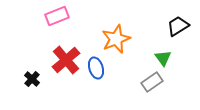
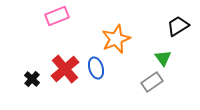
red cross: moved 1 px left, 9 px down
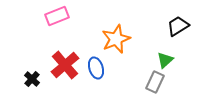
green triangle: moved 2 px right, 2 px down; rotated 24 degrees clockwise
red cross: moved 4 px up
gray rectangle: moved 3 px right; rotated 30 degrees counterclockwise
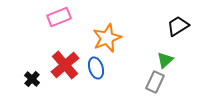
pink rectangle: moved 2 px right, 1 px down
orange star: moved 9 px left, 1 px up
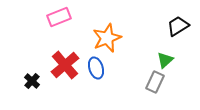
black cross: moved 2 px down
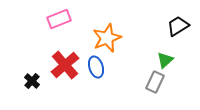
pink rectangle: moved 2 px down
blue ellipse: moved 1 px up
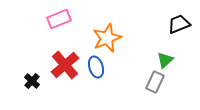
black trapezoid: moved 1 px right, 2 px up; rotated 10 degrees clockwise
